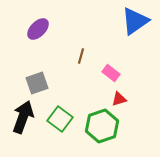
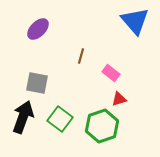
blue triangle: rotated 36 degrees counterclockwise
gray square: rotated 30 degrees clockwise
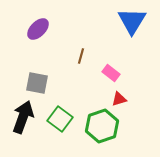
blue triangle: moved 3 px left; rotated 12 degrees clockwise
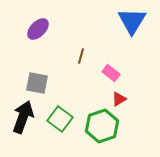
red triangle: rotated 14 degrees counterclockwise
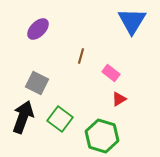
gray square: rotated 15 degrees clockwise
green hexagon: moved 10 px down; rotated 24 degrees counterclockwise
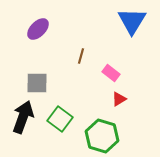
gray square: rotated 25 degrees counterclockwise
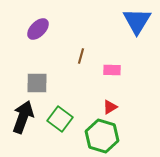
blue triangle: moved 5 px right
pink rectangle: moved 1 px right, 3 px up; rotated 36 degrees counterclockwise
red triangle: moved 9 px left, 8 px down
